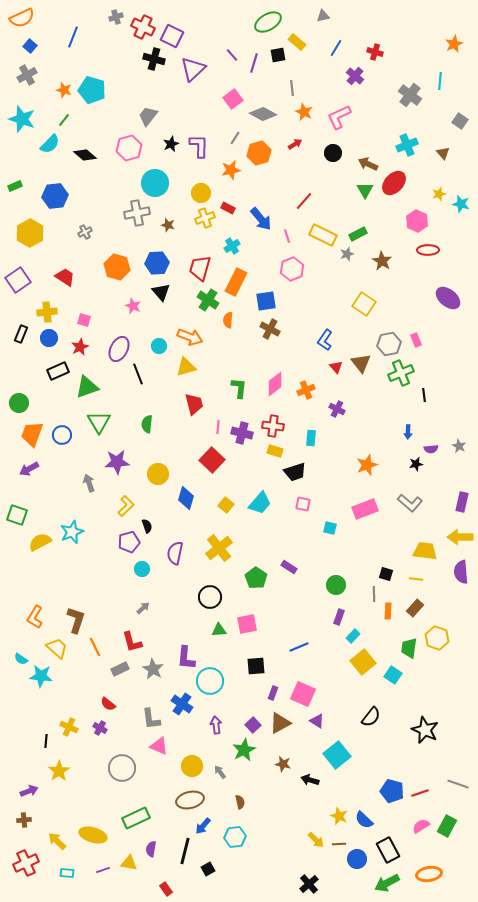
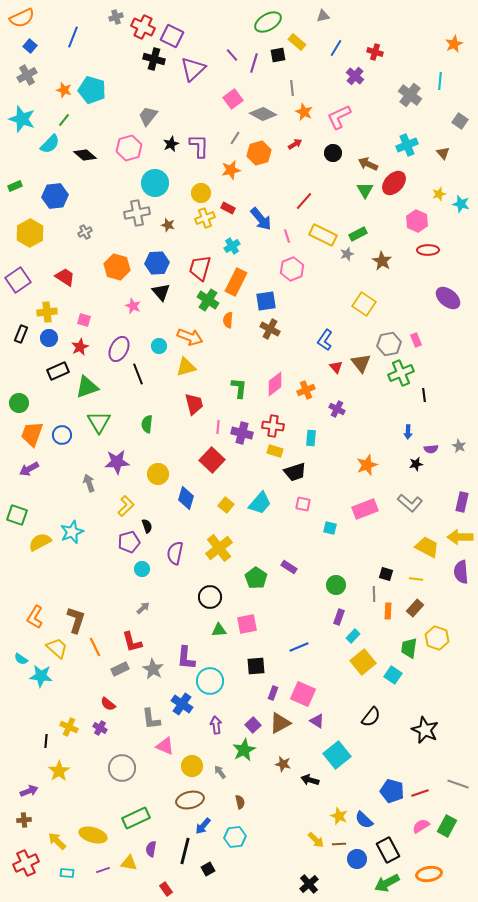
yellow trapezoid at (425, 551): moved 2 px right, 4 px up; rotated 20 degrees clockwise
pink triangle at (159, 746): moved 6 px right
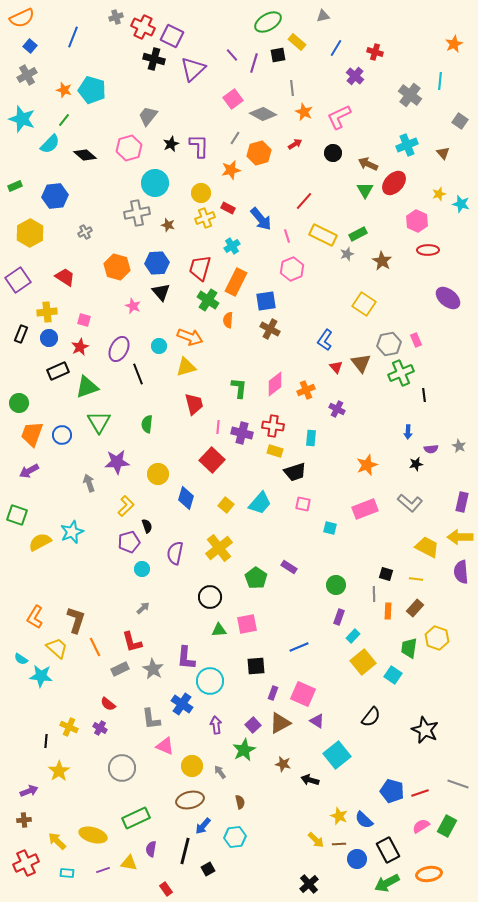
purple arrow at (29, 469): moved 2 px down
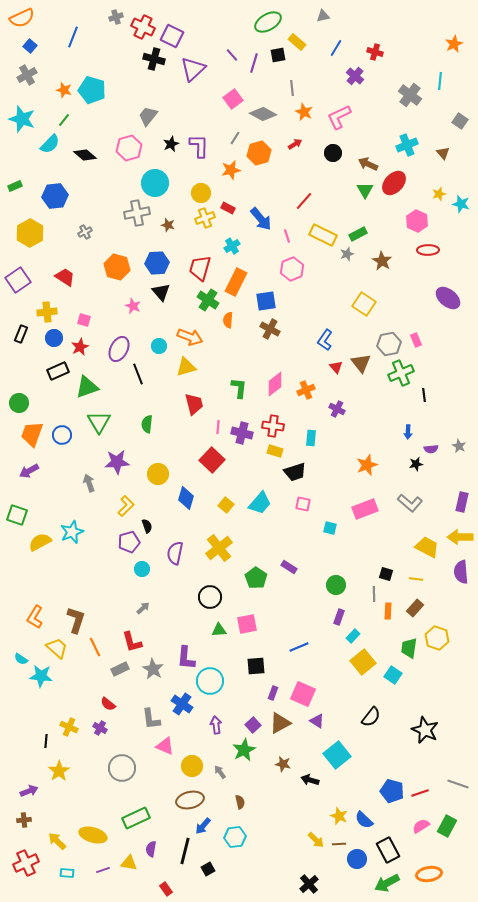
blue circle at (49, 338): moved 5 px right
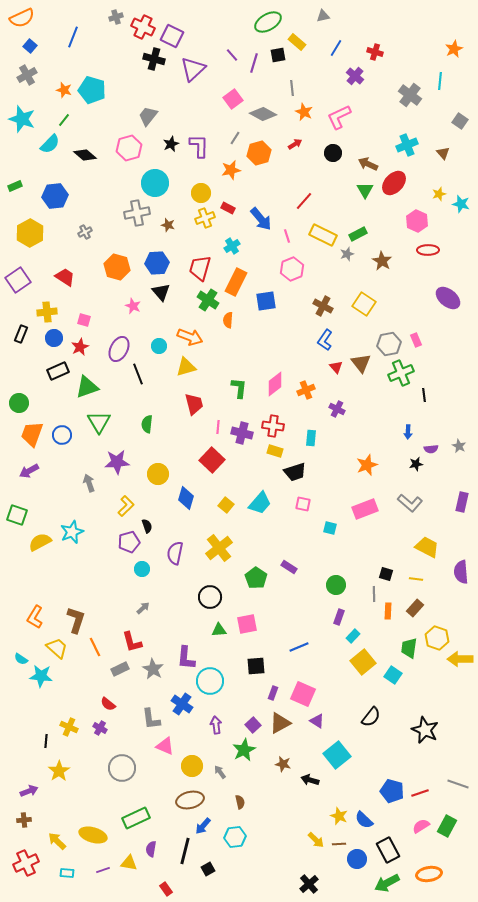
orange star at (454, 44): moved 5 px down
brown cross at (270, 329): moved 53 px right, 23 px up
yellow arrow at (460, 537): moved 122 px down
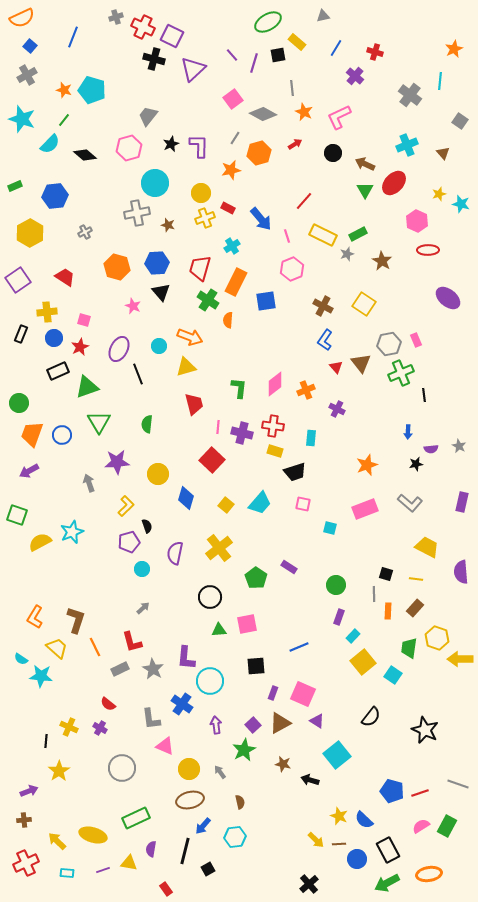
brown arrow at (368, 164): moved 3 px left
yellow circle at (192, 766): moved 3 px left, 3 px down
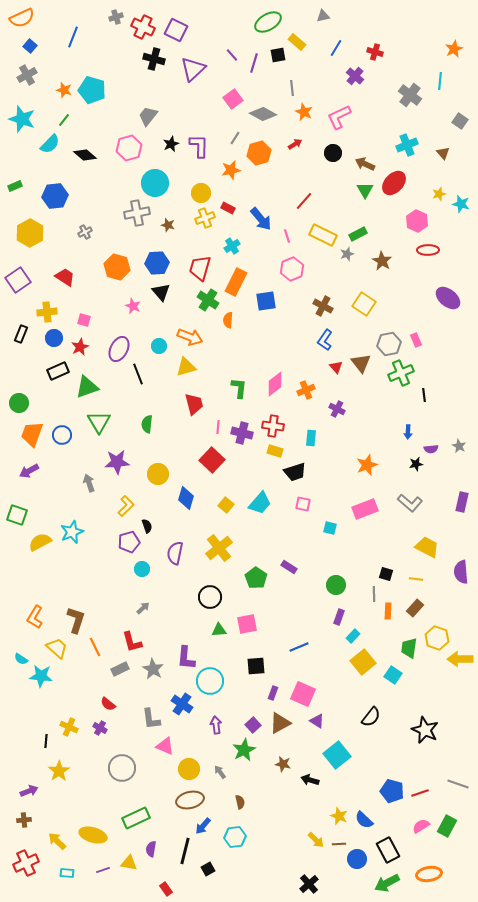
purple square at (172, 36): moved 4 px right, 6 px up
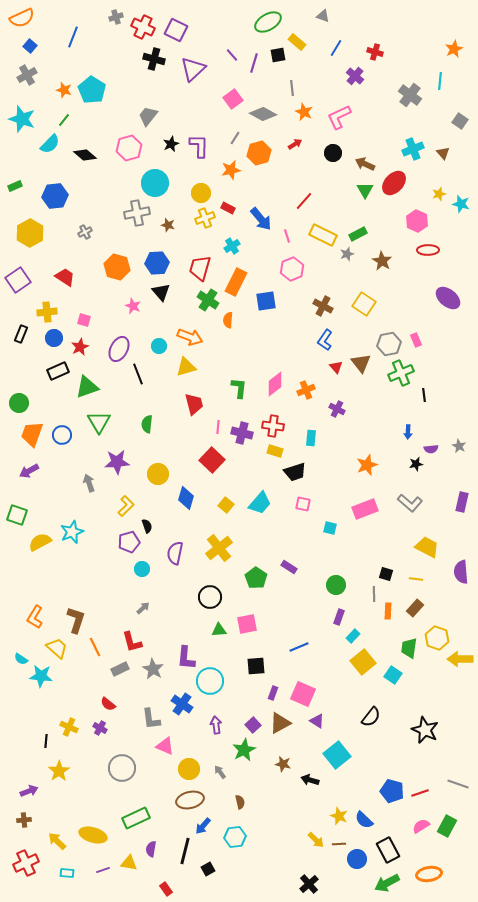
gray triangle at (323, 16): rotated 32 degrees clockwise
cyan pentagon at (92, 90): rotated 16 degrees clockwise
cyan cross at (407, 145): moved 6 px right, 4 px down
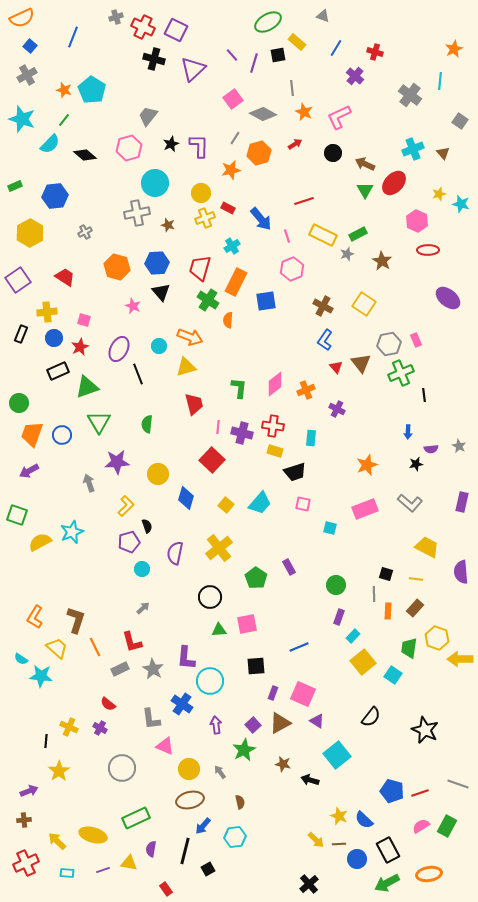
red line at (304, 201): rotated 30 degrees clockwise
purple rectangle at (289, 567): rotated 28 degrees clockwise
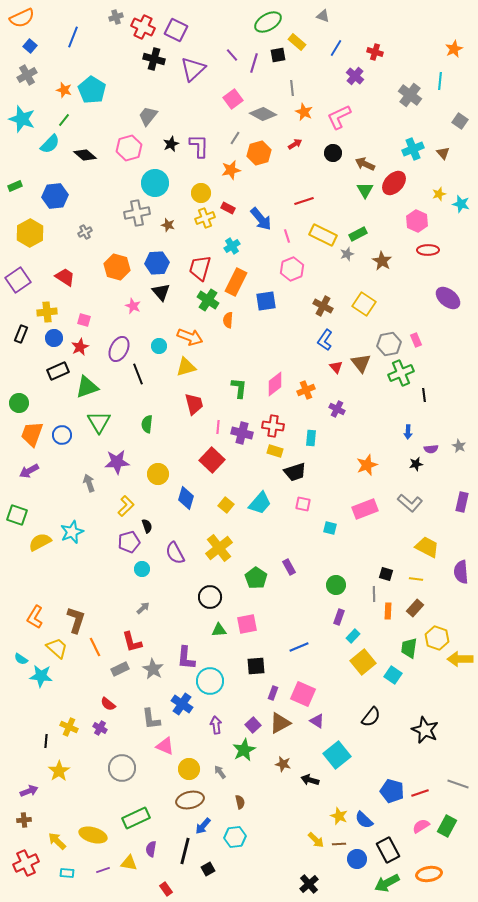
purple semicircle at (175, 553): rotated 40 degrees counterclockwise
